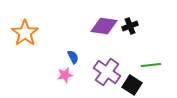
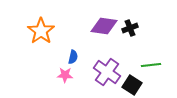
black cross: moved 2 px down
orange star: moved 16 px right, 2 px up
blue semicircle: rotated 40 degrees clockwise
pink star: rotated 14 degrees clockwise
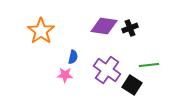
green line: moved 2 px left
purple cross: moved 2 px up
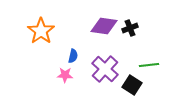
blue semicircle: moved 1 px up
purple cross: moved 2 px left, 1 px up; rotated 8 degrees clockwise
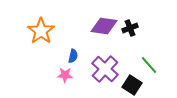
green line: rotated 54 degrees clockwise
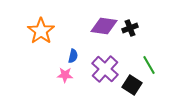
green line: rotated 12 degrees clockwise
